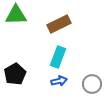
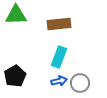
brown rectangle: rotated 20 degrees clockwise
cyan rectangle: moved 1 px right
black pentagon: moved 2 px down
gray circle: moved 12 px left, 1 px up
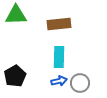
cyan rectangle: rotated 20 degrees counterclockwise
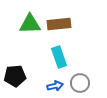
green triangle: moved 14 px right, 9 px down
cyan rectangle: rotated 20 degrees counterclockwise
black pentagon: rotated 25 degrees clockwise
blue arrow: moved 4 px left, 5 px down
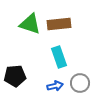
green triangle: rotated 20 degrees clockwise
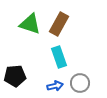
brown rectangle: rotated 55 degrees counterclockwise
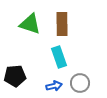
brown rectangle: moved 3 px right; rotated 30 degrees counterclockwise
blue arrow: moved 1 px left
